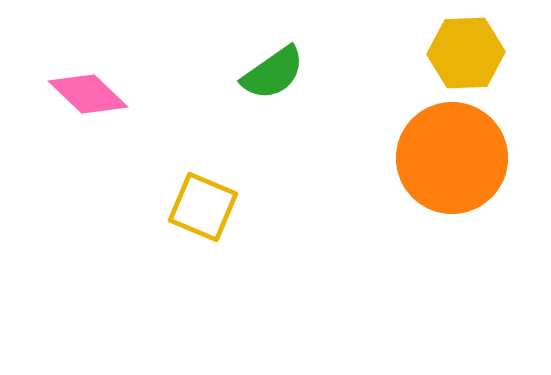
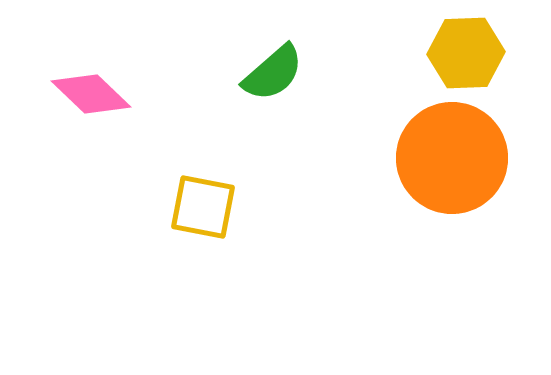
green semicircle: rotated 6 degrees counterclockwise
pink diamond: moved 3 px right
yellow square: rotated 12 degrees counterclockwise
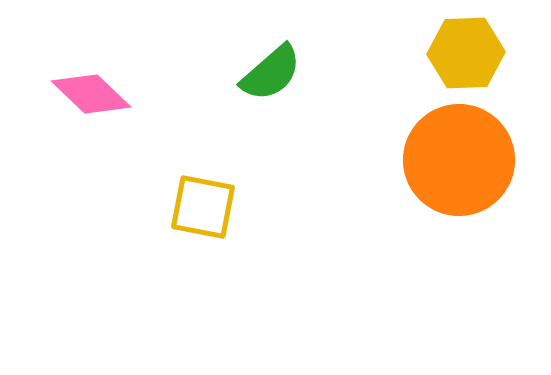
green semicircle: moved 2 px left
orange circle: moved 7 px right, 2 px down
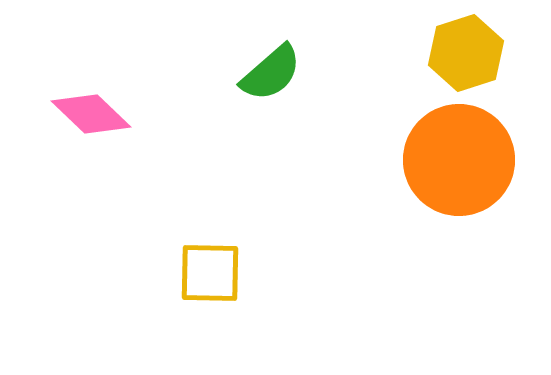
yellow hexagon: rotated 16 degrees counterclockwise
pink diamond: moved 20 px down
yellow square: moved 7 px right, 66 px down; rotated 10 degrees counterclockwise
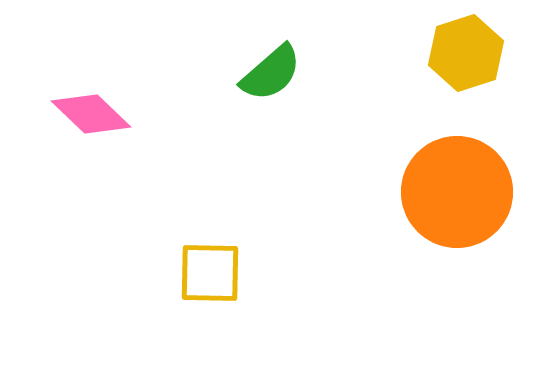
orange circle: moved 2 px left, 32 px down
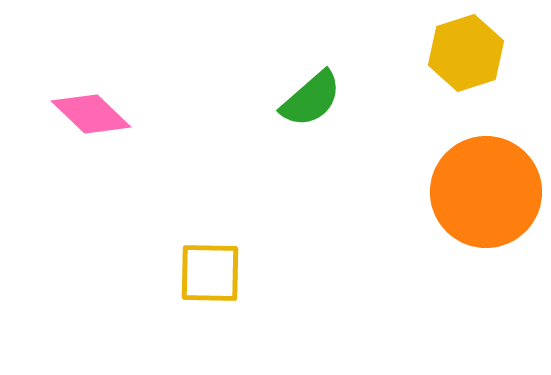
green semicircle: moved 40 px right, 26 px down
orange circle: moved 29 px right
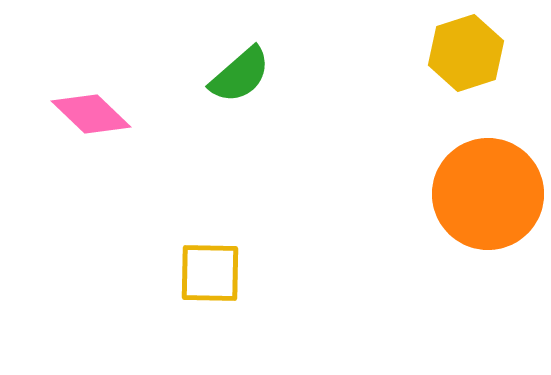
green semicircle: moved 71 px left, 24 px up
orange circle: moved 2 px right, 2 px down
